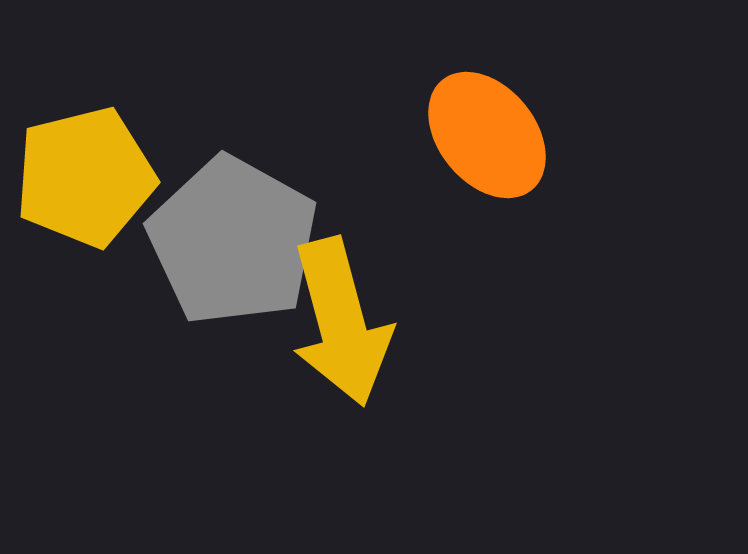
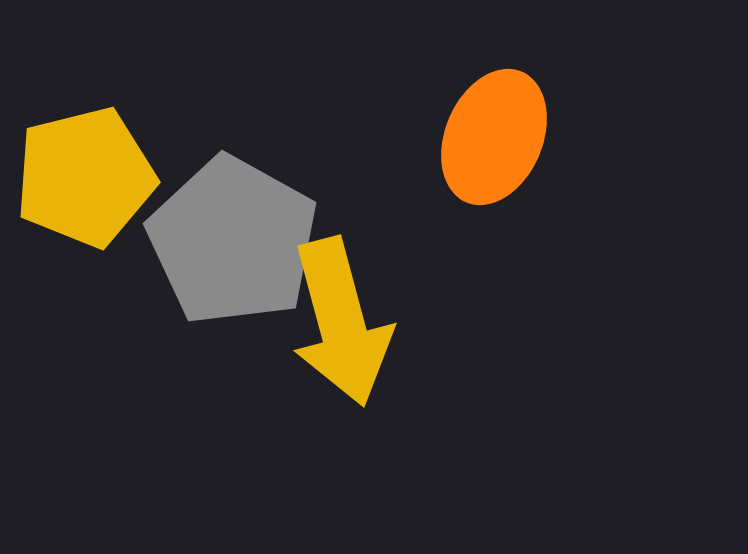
orange ellipse: moved 7 px right, 2 px down; rotated 62 degrees clockwise
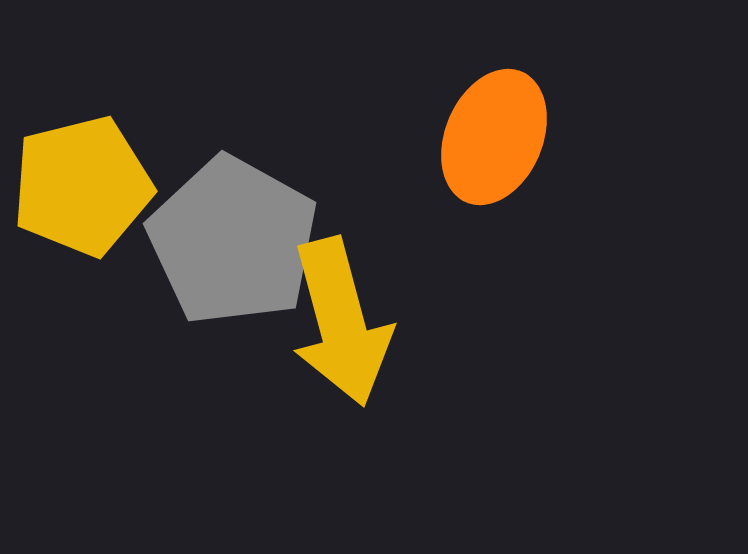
yellow pentagon: moved 3 px left, 9 px down
